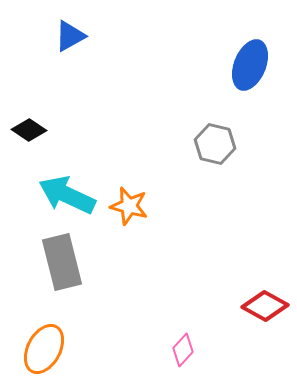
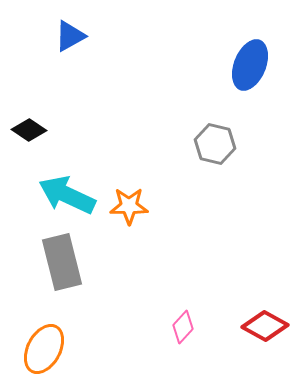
orange star: rotated 15 degrees counterclockwise
red diamond: moved 20 px down
pink diamond: moved 23 px up
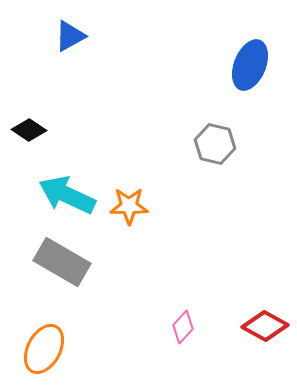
gray rectangle: rotated 46 degrees counterclockwise
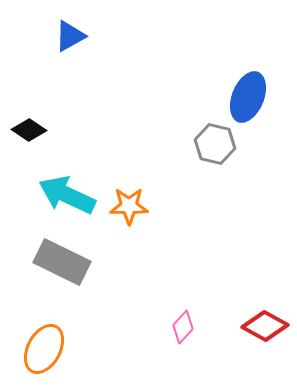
blue ellipse: moved 2 px left, 32 px down
gray rectangle: rotated 4 degrees counterclockwise
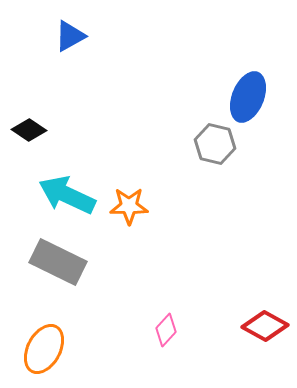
gray rectangle: moved 4 px left
pink diamond: moved 17 px left, 3 px down
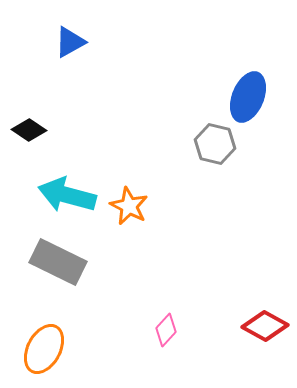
blue triangle: moved 6 px down
cyan arrow: rotated 10 degrees counterclockwise
orange star: rotated 27 degrees clockwise
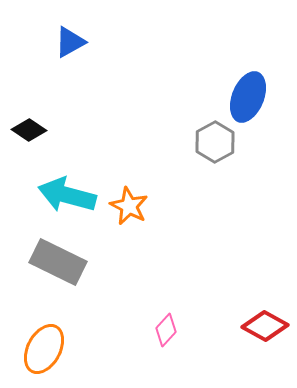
gray hexagon: moved 2 px up; rotated 18 degrees clockwise
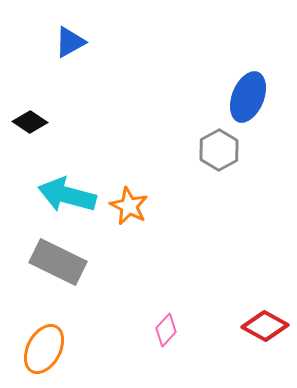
black diamond: moved 1 px right, 8 px up
gray hexagon: moved 4 px right, 8 px down
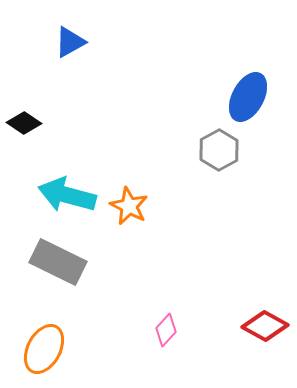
blue ellipse: rotated 6 degrees clockwise
black diamond: moved 6 px left, 1 px down
